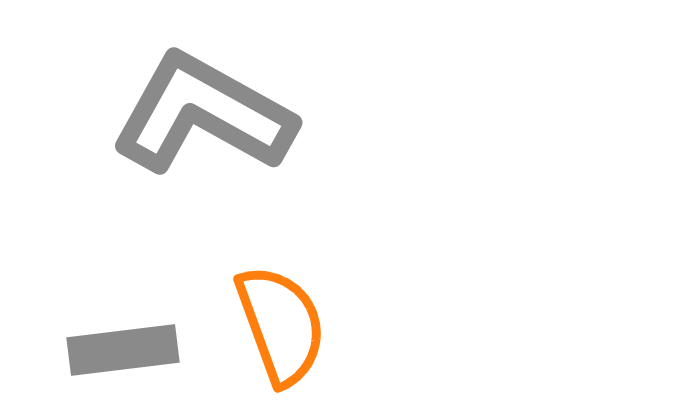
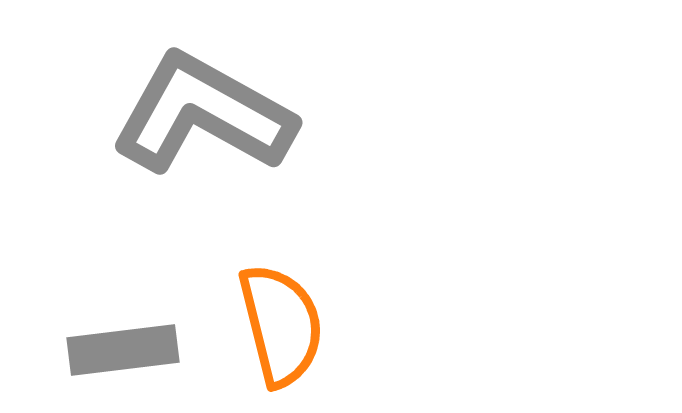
orange semicircle: rotated 6 degrees clockwise
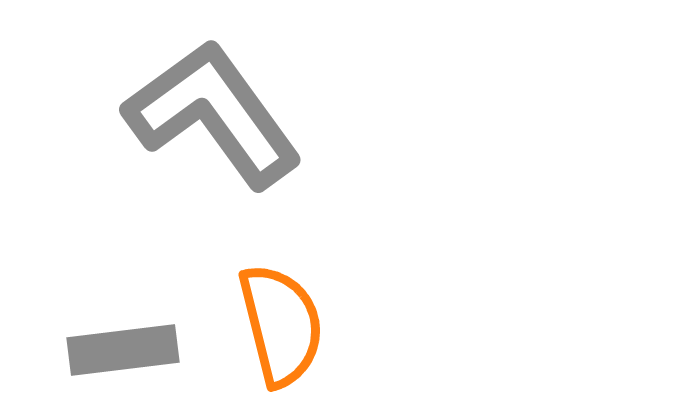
gray L-shape: moved 10 px right; rotated 25 degrees clockwise
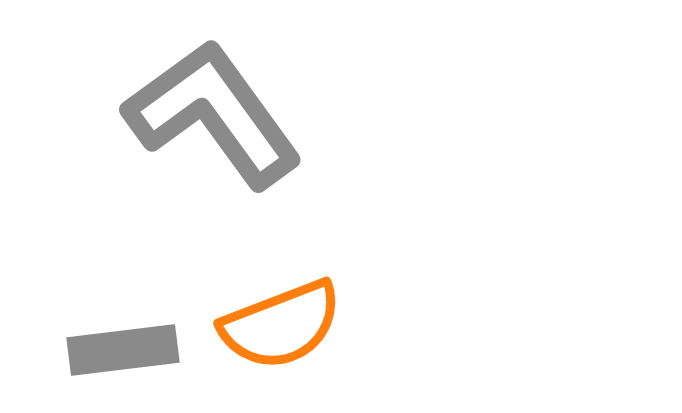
orange semicircle: rotated 83 degrees clockwise
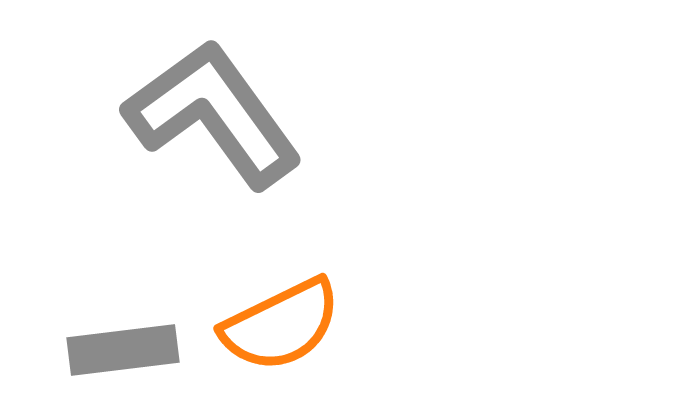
orange semicircle: rotated 5 degrees counterclockwise
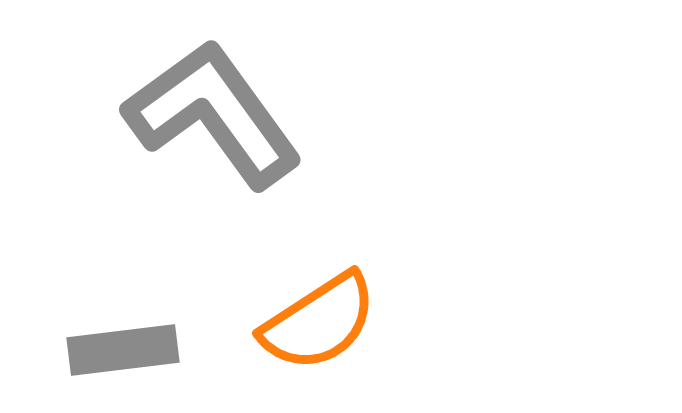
orange semicircle: moved 38 px right, 3 px up; rotated 7 degrees counterclockwise
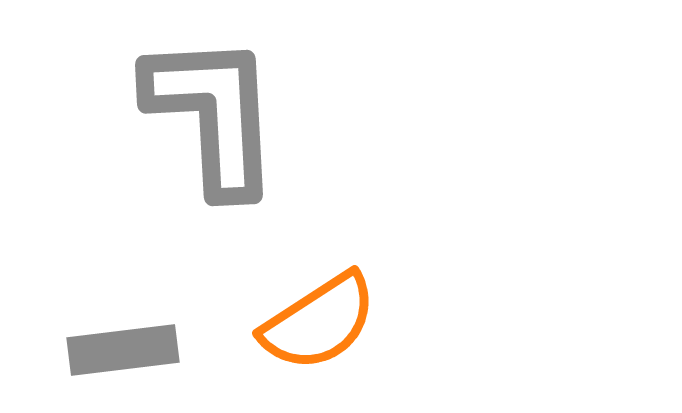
gray L-shape: rotated 33 degrees clockwise
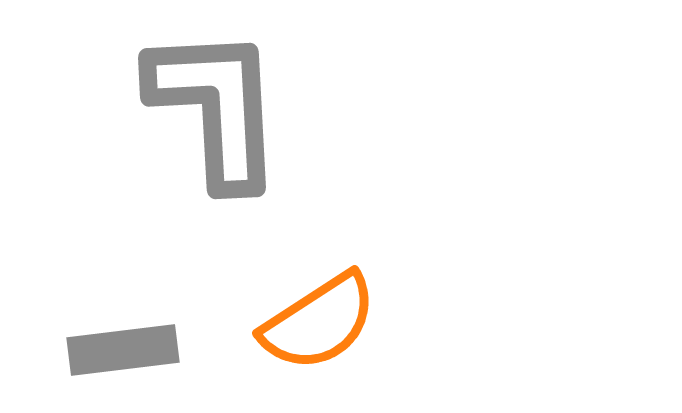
gray L-shape: moved 3 px right, 7 px up
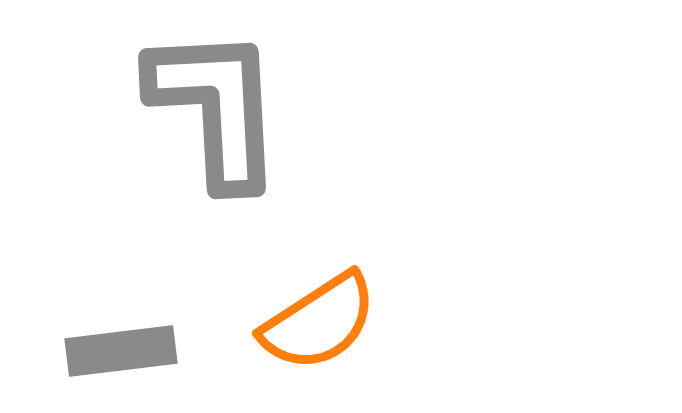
gray rectangle: moved 2 px left, 1 px down
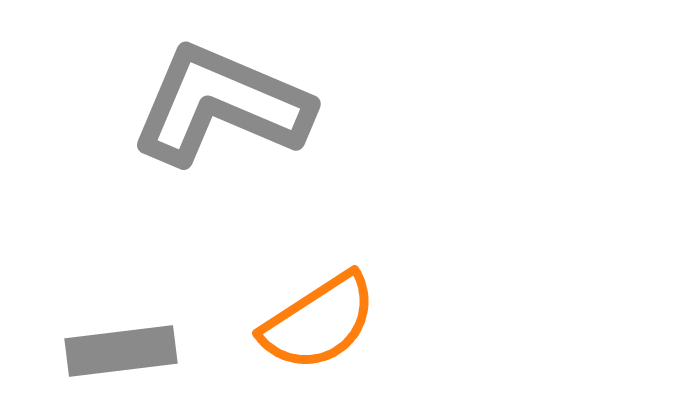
gray L-shape: moved 5 px right, 2 px up; rotated 64 degrees counterclockwise
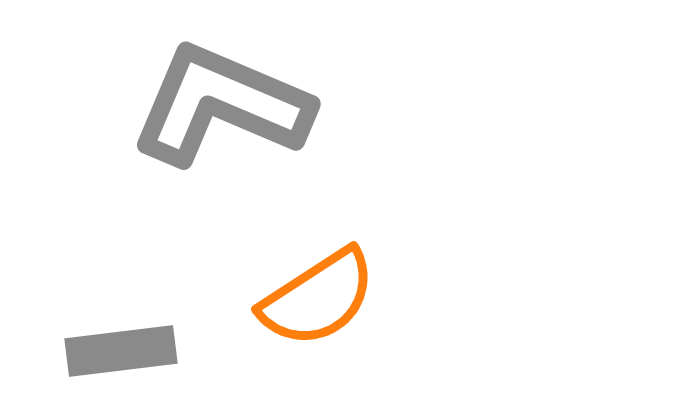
orange semicircle: moved 1 px left, 24 px up
